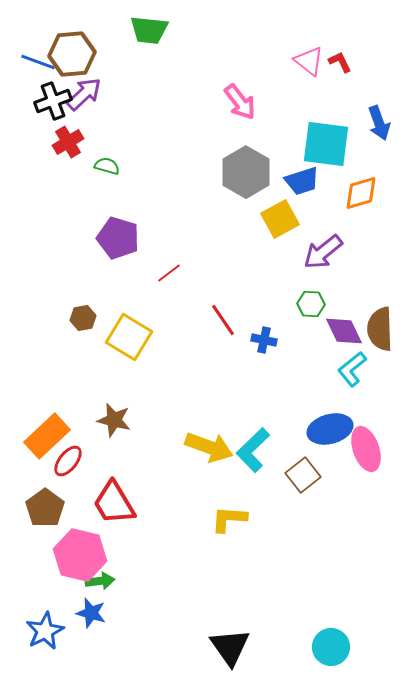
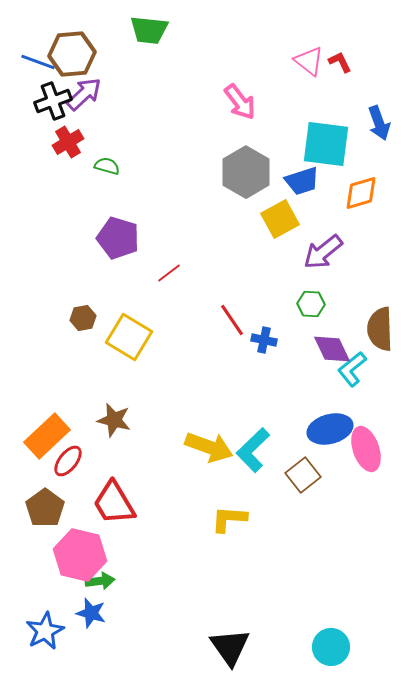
red line at (223, 320): moved 9 px right
purple diamond at (344, 331): moved 12 px left, 18 px down
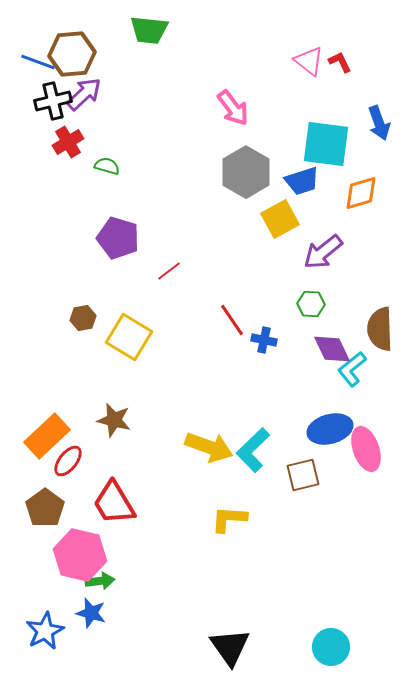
black cross at (53, 101): rotated 6 degrees clockwise
pink arrow at (240, 102): moved 7 px left, 6 px down
red line at (169, 273): moved 2 px up
brown square at (303, 475): rotated 24 degrees clockwise
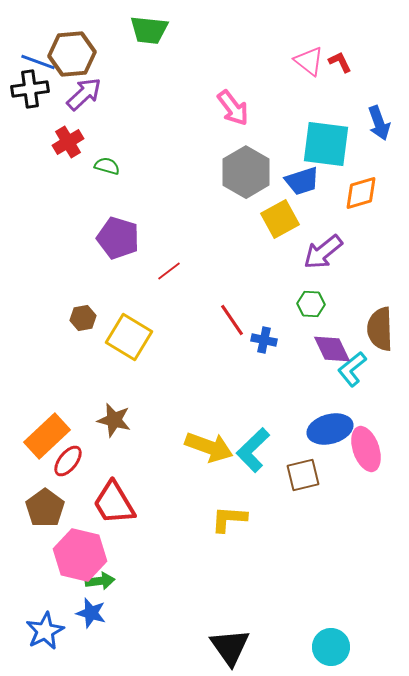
black cross at (53, 101): moved 23 px left, 12 px up; rotated 6 degrees clockwise
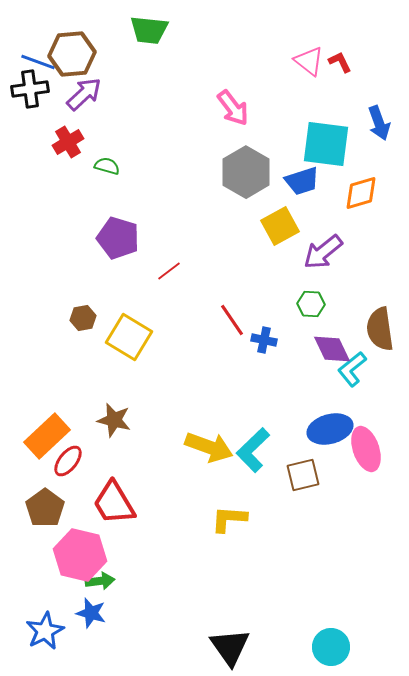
yellow square at (280, 219): moved 7 px down
brown semicircle at (380, 329): rotated 6 degrees counterclockwise
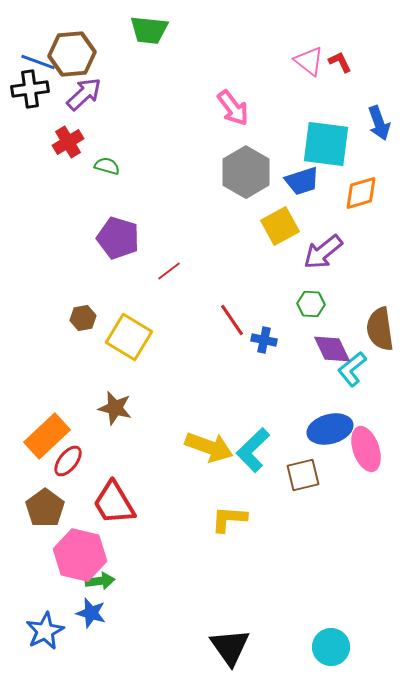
brown star at (114, 420): moved 1 px right, 12 px up
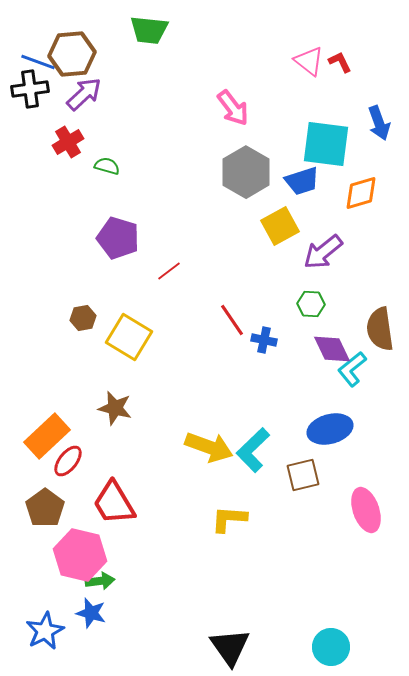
pink ellipse at (366, 449): moved 61 px down
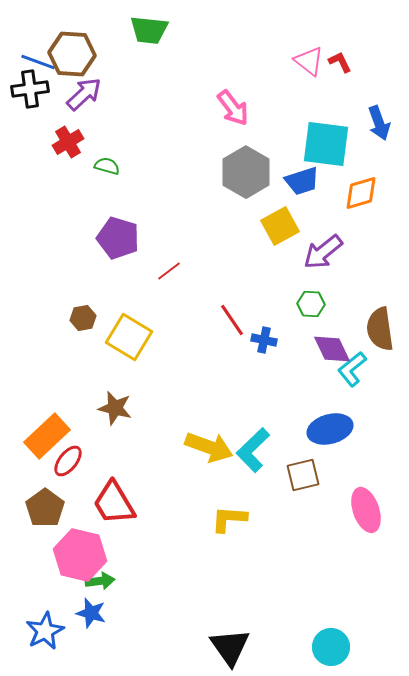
brown hexagon at (72, 54): rotated 9 degrees clockwise
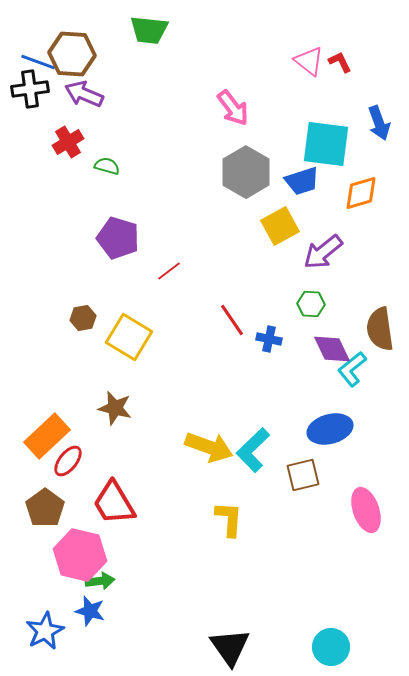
purple arrow at (84, 94): rotated 114 degrees counterclockwise
blue cross at (264, 340): moved 5 px right, 1 px up
yellow L-shape at (229, 519): rotated 90 degrees clockwise
blue star at (91, 613): moved 1 px left, 2 px up
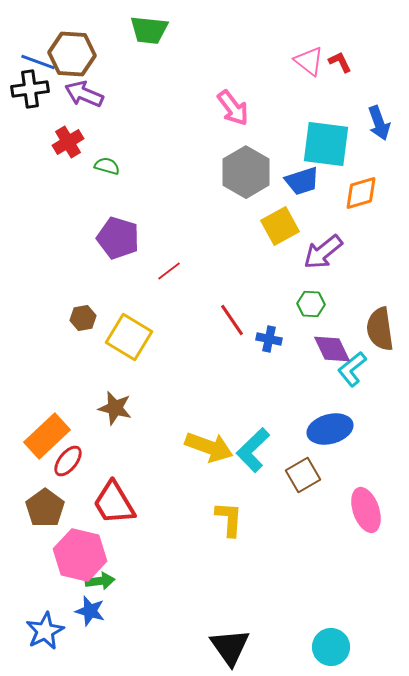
brown square at (303, 475): rotated 16 degrees counterclockwise
